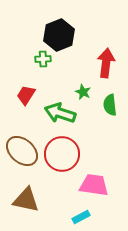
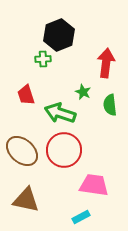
red trapezoid: rotated 50 degrees counterclockwise
red circle: moved 2 px right, 4 px up
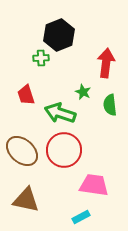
green cross: moved 2 px left, 1 px up
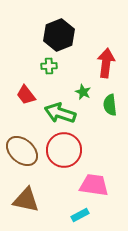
green cross: moved 8 px right, 8 px down
red trapezoid: rotated 20 degrees counterclockwise
cyan rectangle: moved 1 px left, 2 px up
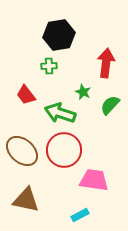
black hexagon: rotated 12 degrees clockwise
green semicircle: rotated 50 degrees clockwise
pink trapezoid: moved 5 px up
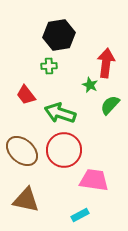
green star: moved 7 px right, 7 px up
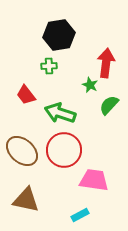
green semicircle: moved 1 px left
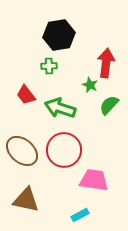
green arrow: moved 5 px up
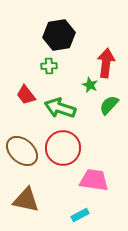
red circle: moved 1 px left, 2 px up
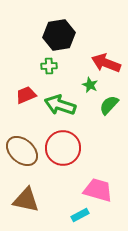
red arrow: rotated 76 degrees counterclockwise
red trapezoid: rotated 105 degrees clockwise
green arrow: moved 3 px up
pink trapezoid: moved 4 px right, 10 px down; rotated 8 degrees clockwise
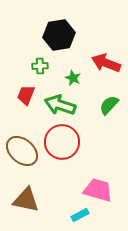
green cross: moved 9 px left
green star: moved 17 px left, 7 px up
red trapezoid: rotated 45 degrees counterclockwise
red circle: moved 1 px left, 6 px up
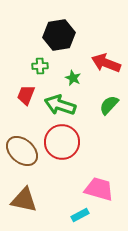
pink trapezoid: moved 1 px right, 1 px up
brown triangle: moved 2 px left
